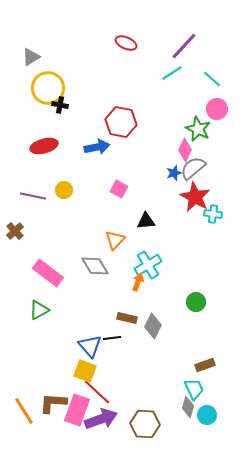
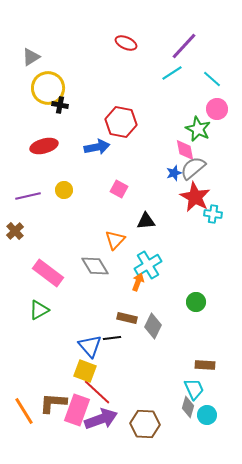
pink diamond at (185, 150): rotated 35 degrees counterclockwise
purple line at (33, 196): moved 5 px left; rotated 25 degrees counterclockwise
brown rectangle at (205, 365): rotated 24 degrees clockwise
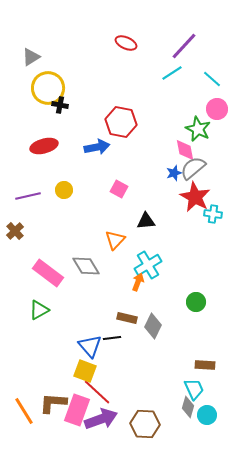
gray diamond at (95, 266): moved 9 px left
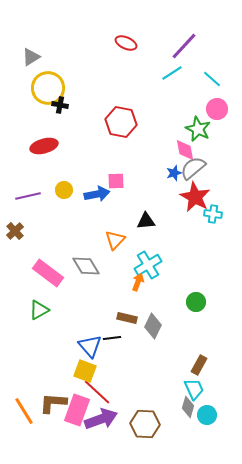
blue arrow at (97, 147): moved 47 px down
pink square at (119, 189): moved 3 px left, 8 px up; rotated 30 degrees counterclockwise
brown rectangle at (205, 365): moved 6 px left; rotated 66 degrees counterclockwise
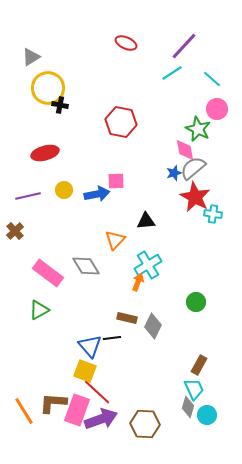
red ellipse at (44, 146): moved 1 px right, 7 px down
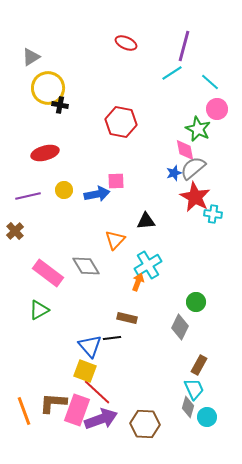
purple line at (184, 46): rotated 28 degrees counterclockwise
cyan line at (212, 79): moved 2 px left, 3 px down
gray diamond at (153, 326): moved 27 px right, 1 px down
orange line at (24, 411): rotated 12 degrees clockwise
cyan circle at (207, 415): moved 2 px down
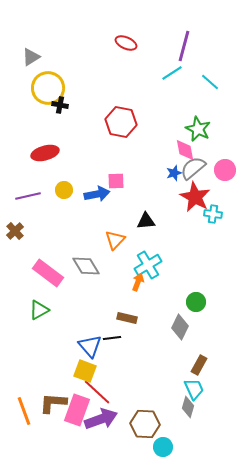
pink circle at (217, 109): moved 8 px right, 61 px down
cyan circle at (207, 417): moved 44 px left, 30 px down
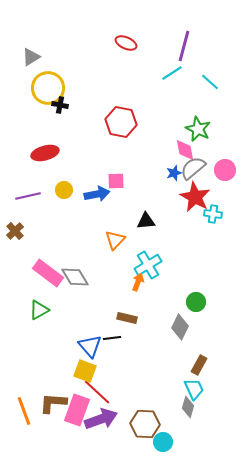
gray diamond at (86, 266): moved 11 px left, 11 px down
cyan circle at (163, 447): moved 5 px up
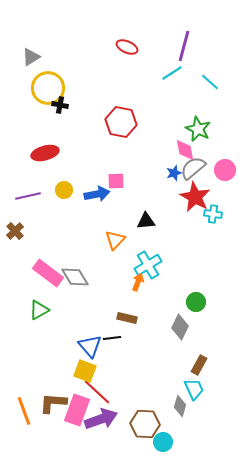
red ellipse at (126, 43): moved 1 px right, 4 px down
gray diamond at (188, 407): moved 8 px left, 1 px up
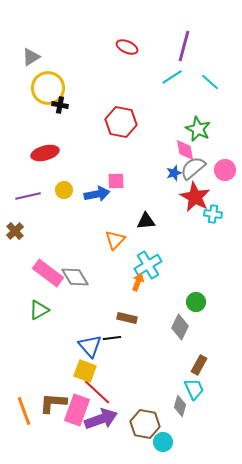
cyan line at (172, 73): moved 4 px down
brown hexagon at (145, 424): rotated 8 degrees clockwise
